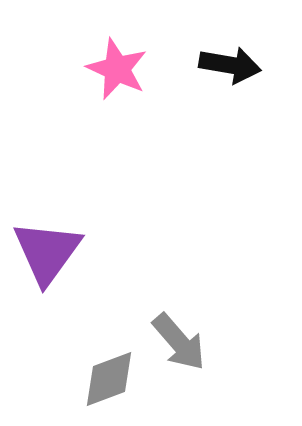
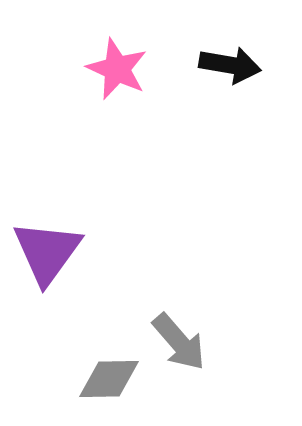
gray diamond: rotated 20 degrees clockwise
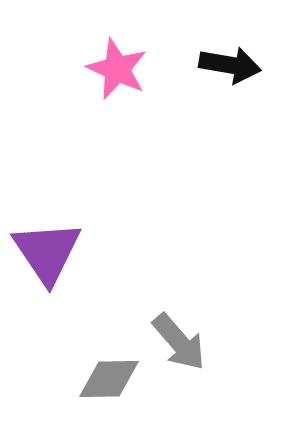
purple triangle: rotated 10 degrees counterclockwise
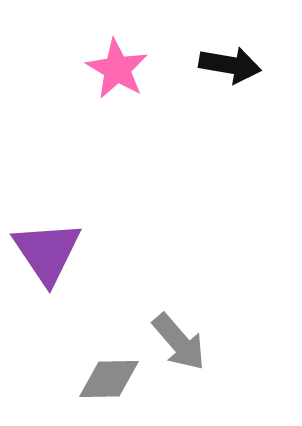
pink star: rotated 6 degrees clockwise
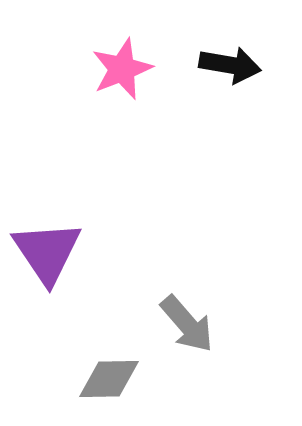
pink star: moved 5 px right; rotated 20 degrees clockwise
gray arrow: moved 8 px right, 18 px up
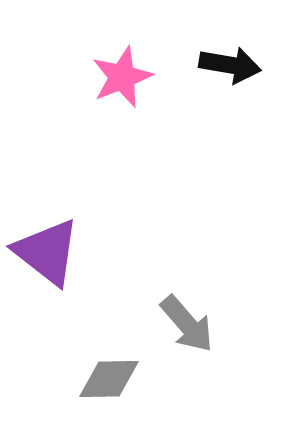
pink star: moved 8 px down
purple triangle: rotated 18 degrees counterclockwise
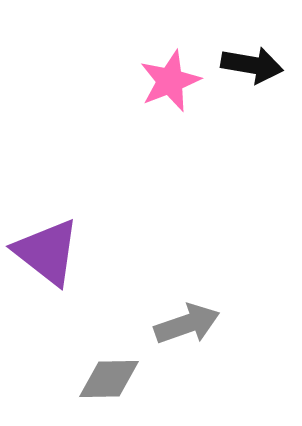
black arrow: moved 22 px right
pink star: moved 48 px right, 4 px down
gray arrow: rotated 68 degrees counterclockwise
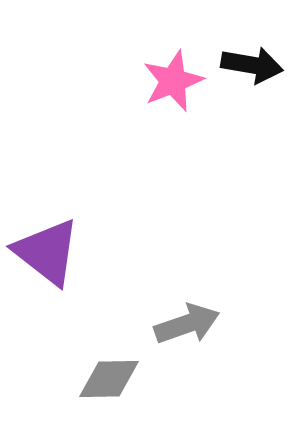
pink star: moved 3 px right
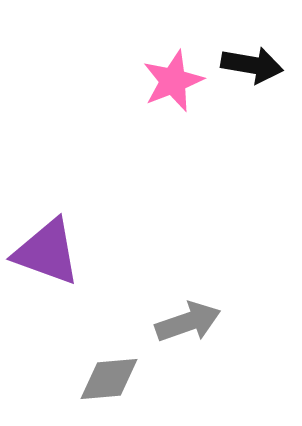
purple triangle: rotated 18 degrees counterclockwise
gray arrow: moved 1 px right, 2 px up
gray diamond: rotated 4 degrees counterclockwise
